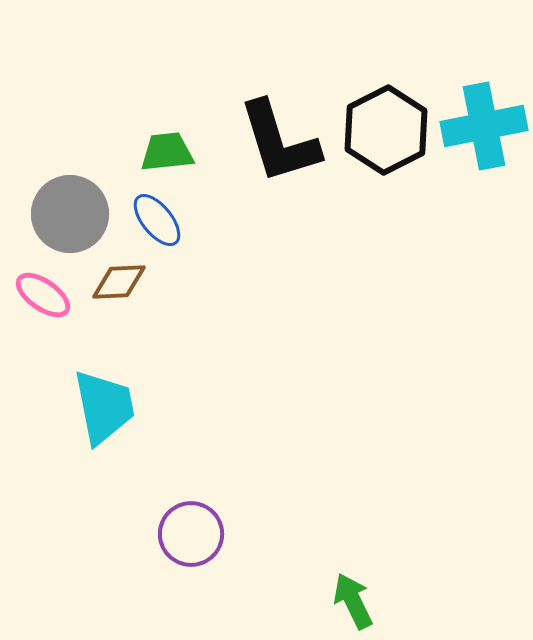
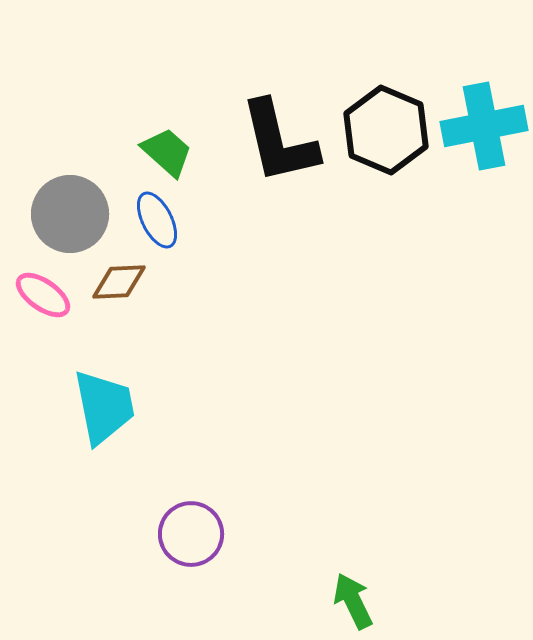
black hexagon: rotated 10 degrees counterclockwise
black L-shape: rotated 4 degrees clockwise
green trapezoid: rotated 48 degrees clockwise
blue ellipse: rotated 12 degrees clockwise
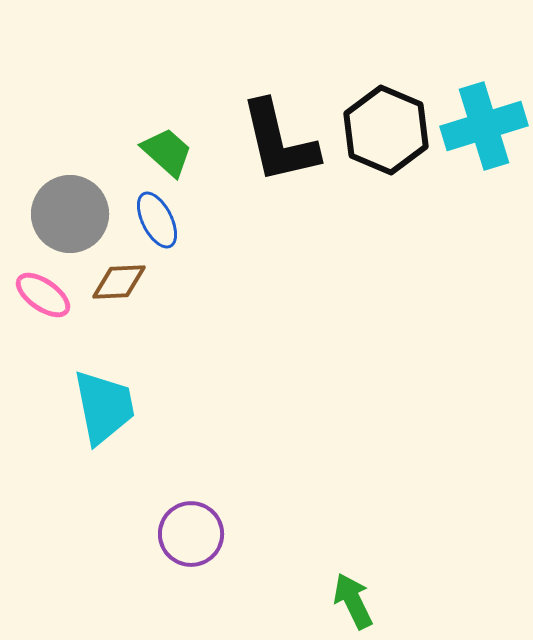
cyan cross: rotated 6 degrees counterclockwise
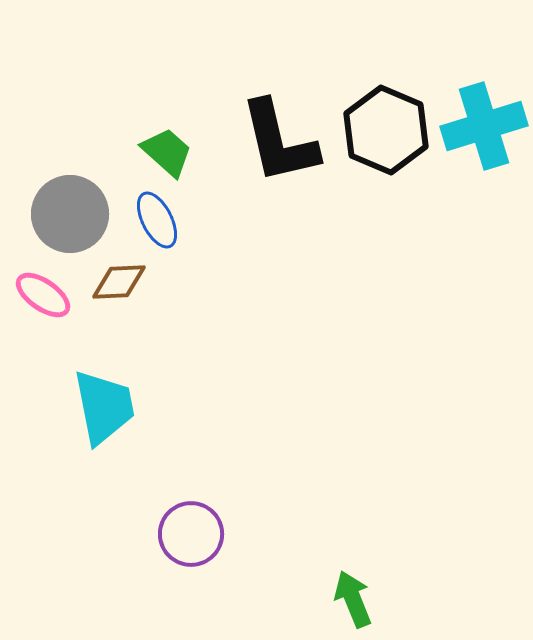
green arrow: moved 2 px up; rotated 4 degrees clockwise
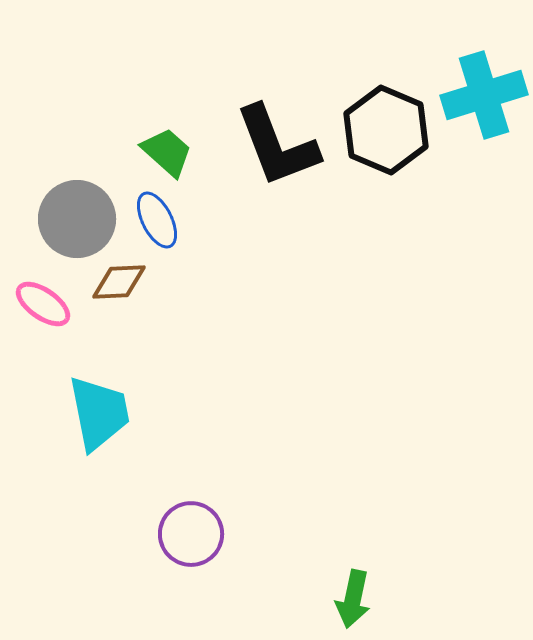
cyan cross: moved 31 px up
black L-shape: moved 2 px left, 4 px down; rotated 8 degrees counterclockwise
gray circle: moved 7 px right, 5 px down
pink ellipse: moved 9 px down
cyan trapezoid: moved 5 px left, 6 px down
green arrow: rotated 146 degrees counterclockwise
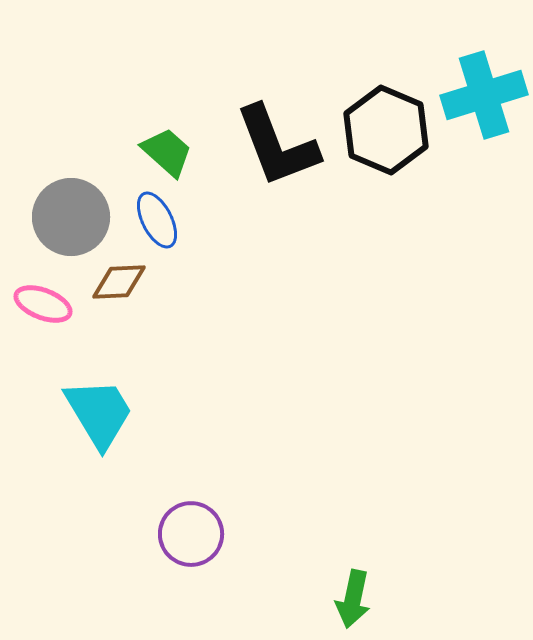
gray circle: moved 6 px left, 2 px up
pink ellipse: rotated 14 degrees counterclockwise
cyan trapezoid: rotated 20 degrees counterclockwise
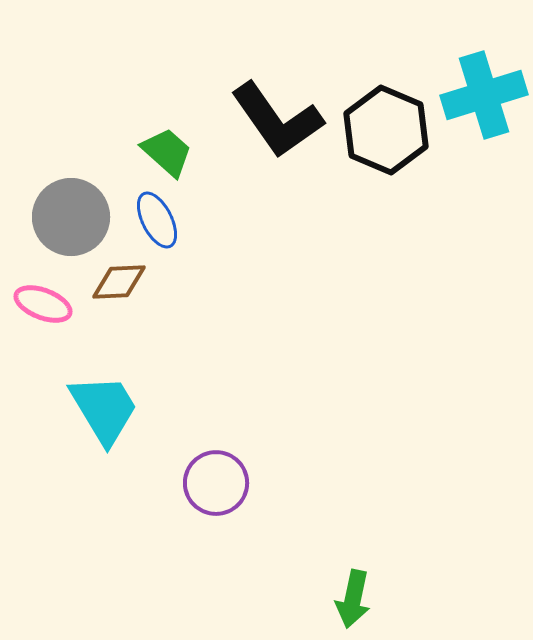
black L-shape: moved 26 px up; rotated 14 degrees counterclockwise
cyan trapezoid: moved 5 px right, 4 px up
purple circle: moved 25 px right, 51 px up
